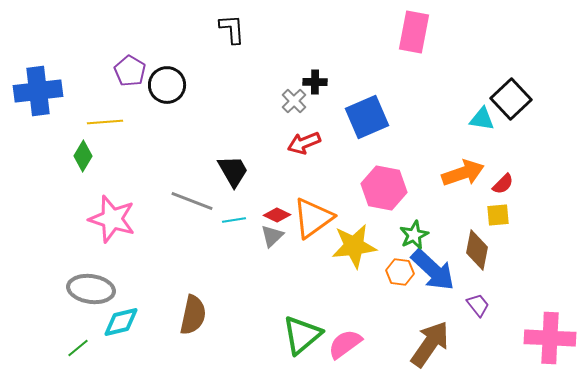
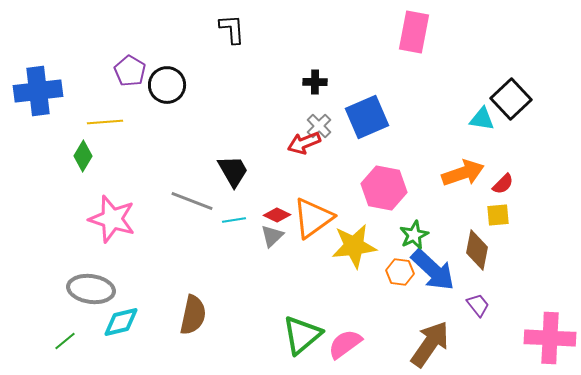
gray cross: moved 25 px right, 25 px down
green line: moved 13 px left, 7 px up
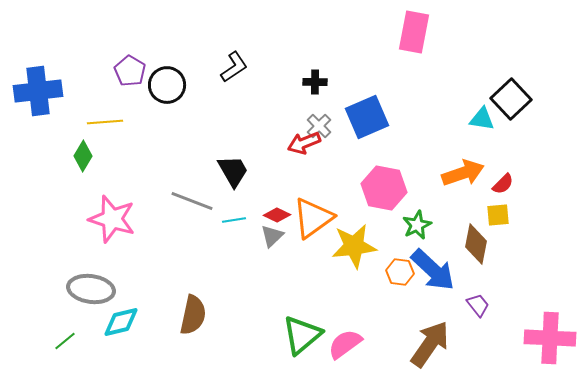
black L-shape: moved 2 px right, 38 px down; rotated 60 degrees clockwise
green star: moved 3 px right, 10 px up
brown diamond: moved 1 px left, 6 px up
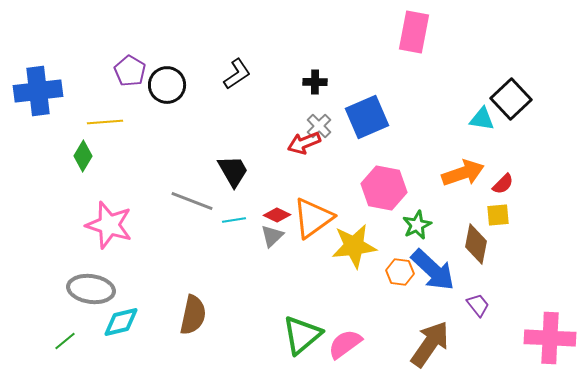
black L-shape: moved 3 px right, 7 px down
pink star: moved 3 px left, 6 px down
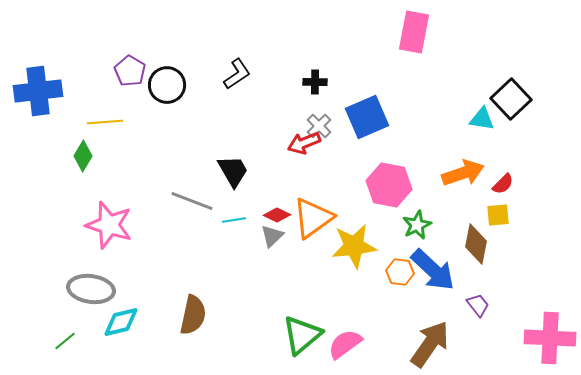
pink hexagon: moved 5 px right, 3 px up
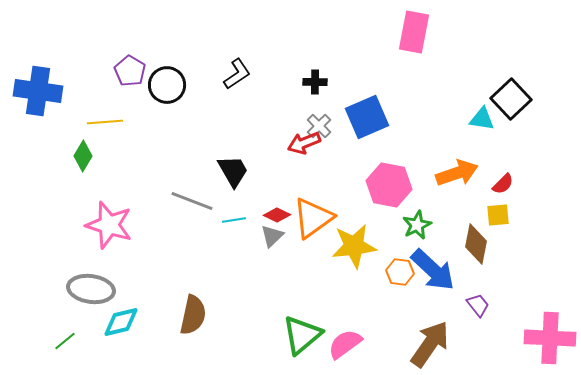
blue cross: rotated 15 degrees clockwise
orange arrow: moved 6 px left
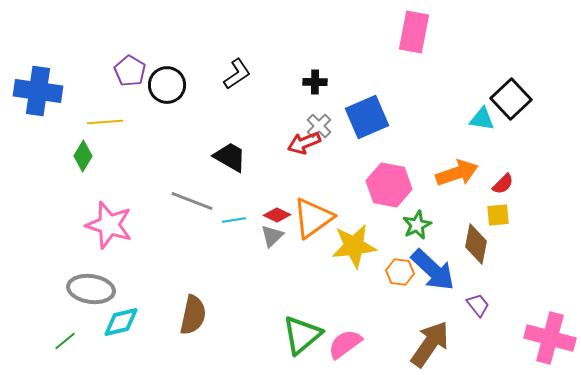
black trapezoid: moved 3 px left, 14 px up; rotated 30 degrees counterclockwise
pink cross: rotated 12 degrees clockwise
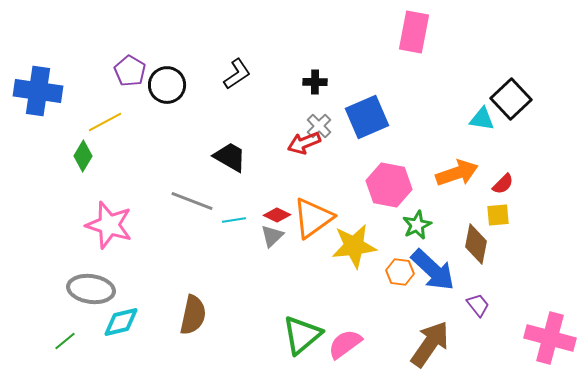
yellow line: rotated 24 degrees counterclockwise
